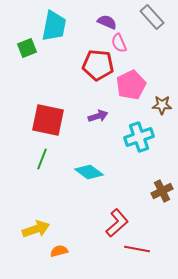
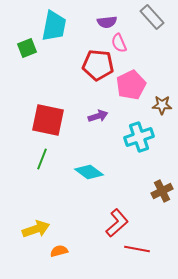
purple semicircle: rotated 150 degrees clockwise
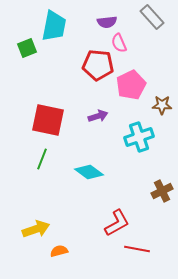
red L-shape: rotated 12 degrees clockwise
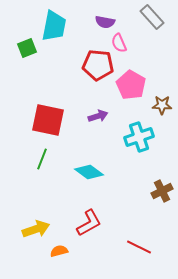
purple semicircle: moved 2 px left; rotated 18 degrees clockwise
pink pentagon: rotated 16 degrees counterclockwise
red L-shape: moved 28 px left
red line: moved 2 px right, 2 px up; rotated 15 degrees clockwise
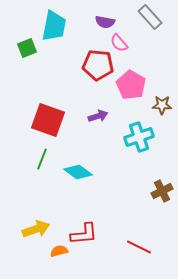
gray rectangle: moved 2 px left
pink semicircle: rotated 18 degrees counterclockwise
red square: rotated 8 degrees clockwise
cyan diamond: moved 11 px left
red L-shape: moved 5 px left, 11 px down; rotated 24 degrees clockwise
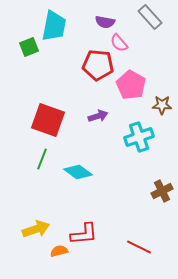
green square: moved 2 px right, 1 px up
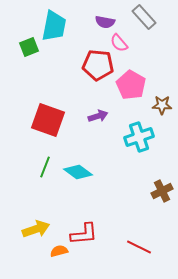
gray rectangle: moved 6 px left
green line: moved 3 px right, 8 px down
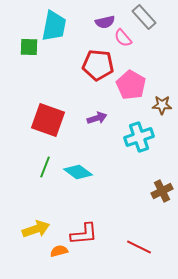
purple semicircle: rotated 24 degrees counterclockwise
pink semicircle: moved 4 px right, 5 px up
green square: rotated 24 degrees clockwise
purple arrow: moved 1 px left, 2 px down
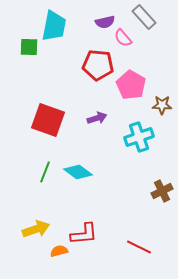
green line: moved 5 px down
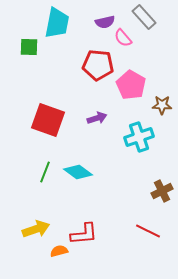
cyan trapezoid: moved 3 px right, 3 px up
red line: moved 9 px right, 16 px up
